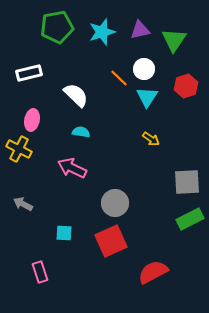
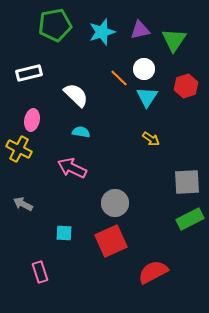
green pentagon: moved 2 px left, 2 px up
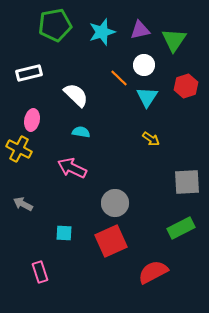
white circle: moved 4 px up
green rectangle: moved 9 px left, 9 px down
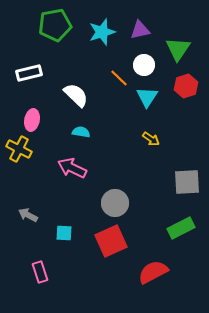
green triangle: moved 4 px right, 9 px down
gray arrow: moved 5 px right, 11 px down
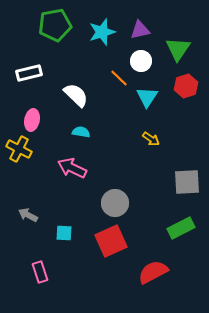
white circle: moved 3 px left, 4 px up
